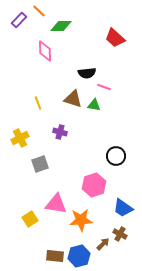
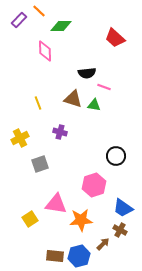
brown cross: moved 4 px up
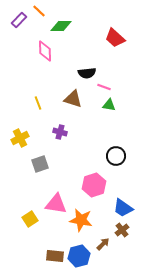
green triangle: moved 15 px right
orange star: rotated 15 degrees clockwise
brown cross: moved 2 px right; rotated 24 degrees clockwise
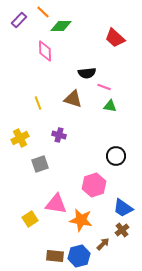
orange line: moved 4 px right, 1 px down
green triangle: moved 1 px right, 1 px down
purple cross: moved 1 px left, 3 px down
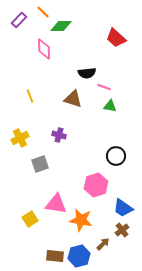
red trapezoid: moved 1 px right
pink diamond: moved 1 px left, 2 px up
yellow line: moved 8 px left, 7 px up
pink hexagon: moved 2 px right
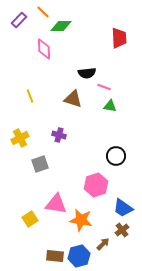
red trapezoid: moved 3 px right; rotated 135 degrees counterclockwise
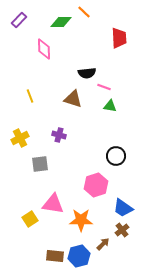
orange line: moved 41 px right
green diamond: moved 4 px up
gray square: rotated 12 degrees clockwise
pink triangle: moved 3 px left
orange star: rotated 10 degrees counterclockwise
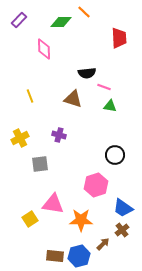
black circle: moved 1 px left, 1 px up
